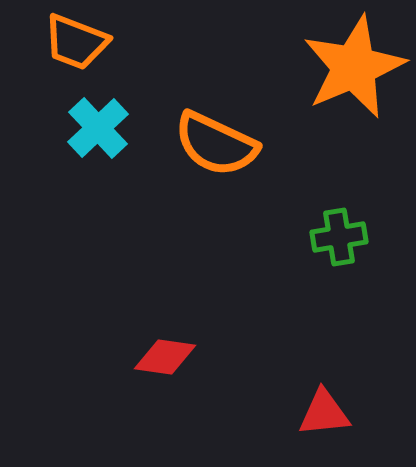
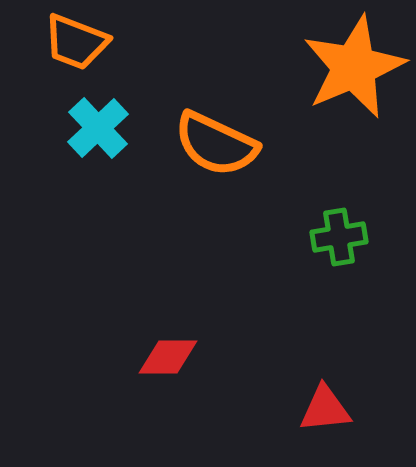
red diamond: moved 3 px right; rotated 8 degrees counterclockwise
red triangle: moved 1 px right, 4 px up
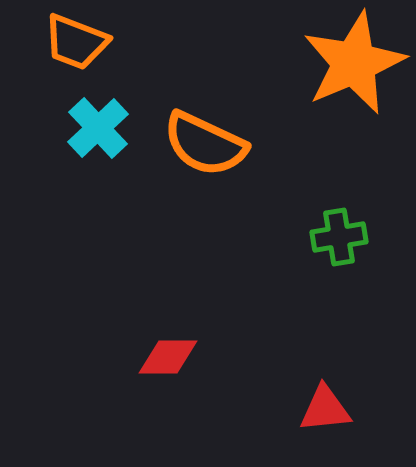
orange star: moved 4 px up
orange semicircle: moved 11 px left
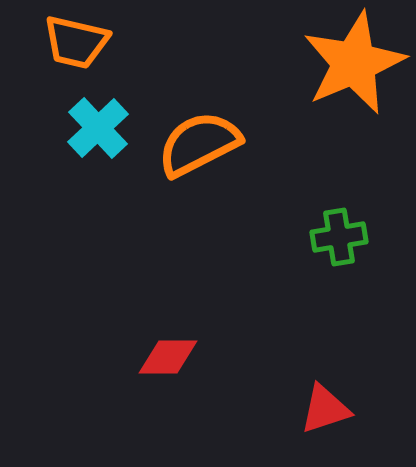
orange trapezoid: rotated 8 degrees counterclockwise
orange semicircle: moved 6 px left; rotated 128 degrees clockwise
red triangle: rotated 12 degrees counterclockwise
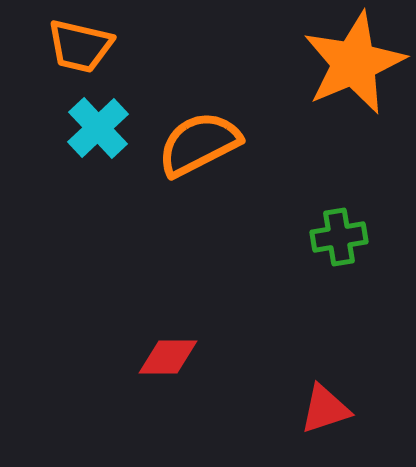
orange trapezoid: moved 4 px right, 4 px down
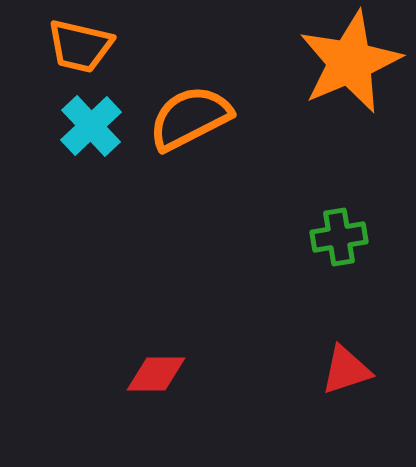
orange star: moved 4 px left, 1 px up
cyan cross: moved 7 px left, 2 px up
orange semicircle: moved 9 px left, 26 px up
red diamond: moved 12 px left, 17 px down
red triangle: moved 21 px right, 39 px up
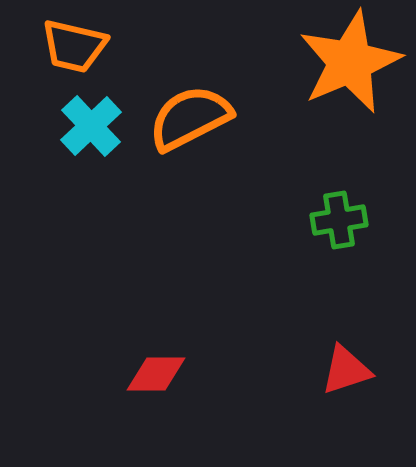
orange trapezoid: moved 6 px left
green cross: moved 17 px up
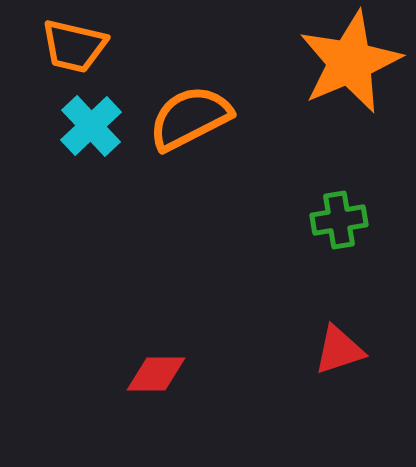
red triangle: moved 7 px left, 20 px up
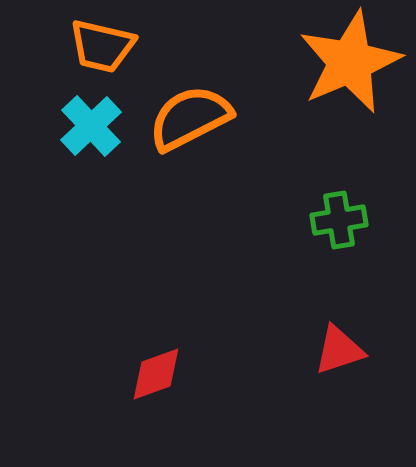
orange trapezoid: moved 28 px right
red diamond: rotated 20 degrees counterclockwise
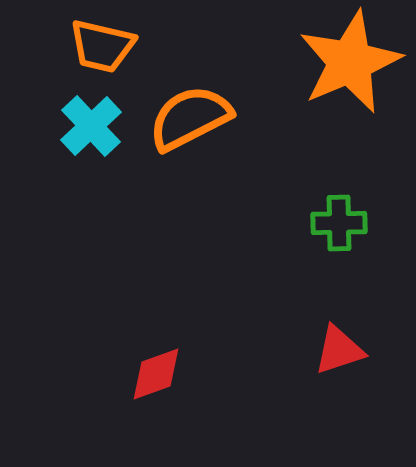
green cross: moved 3 px down; rotated 8 degrees clockwise
